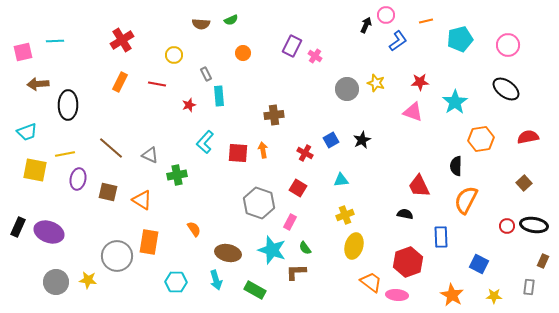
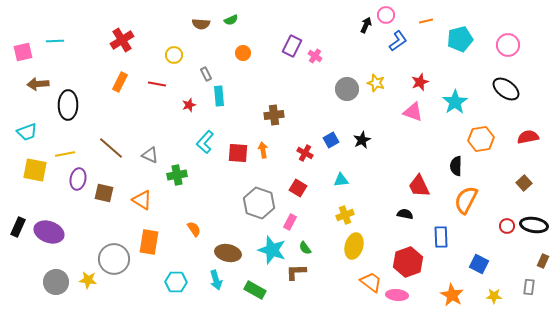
red star at (420, 82): rotated 18 degrees counterclockwise
brown square at (108, 192): moved 4 px left, 1 px down
gray circle at (117, 256): moved 3 px left, 3 px down
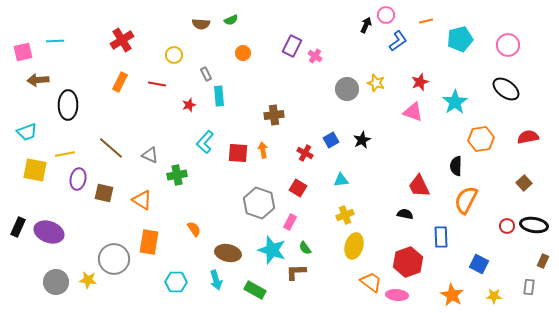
brown arrow at (38, 84): moved 4 px up
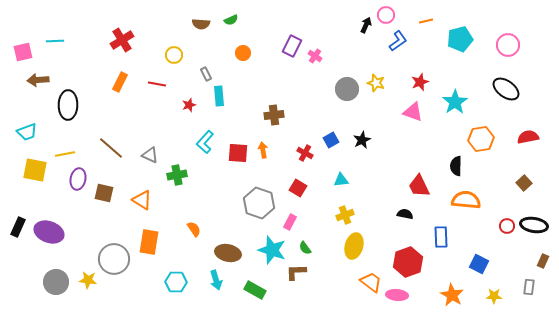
orange semicircle at (466, 200): rotated 68 degrees clockwise
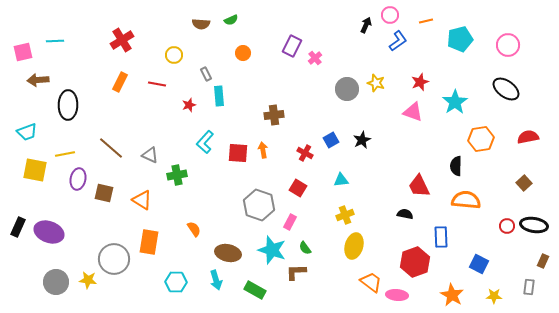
pink circle at (386, 15): moved 4 px right
pink cross at (315, 56): moved 2 px down; rotated 16 degrees clockwise
gray hexagon at (259, 203): moved 2 px down
red hexagon at (408, 262): moved 7 px right
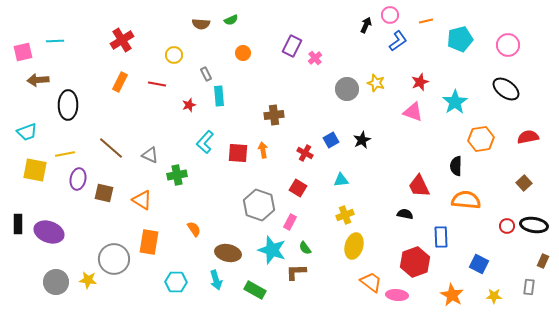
black rectangle at (18, 227): moved 3 px up; rotated 24 degrees counterclockwise
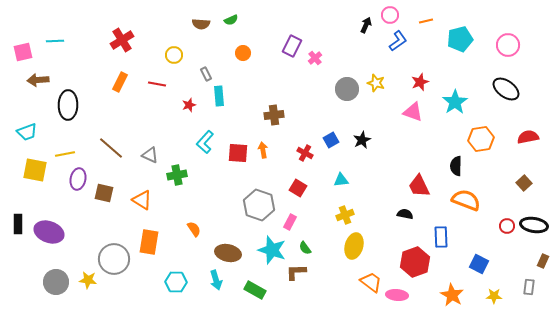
orange semicircle at (466, 200): rotated 16 degrees clockwise
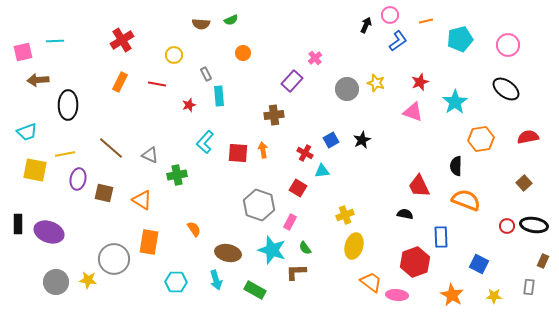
purple rectangle at (292, 46): moved 35 px down; rotated 15 degrees clockwise
cyan triangle at (341, 180): moved 19 px left, 9 px up
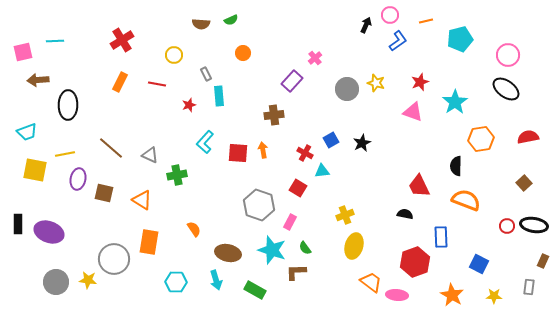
pink circle at (508, 45): moved 10 px down
black star at (362, 140): moved 3 px down
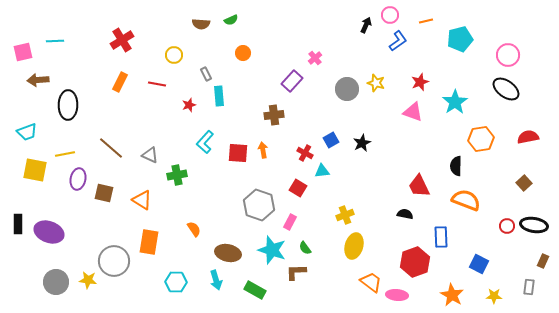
gray circle at (114, 259): moved 2 px down
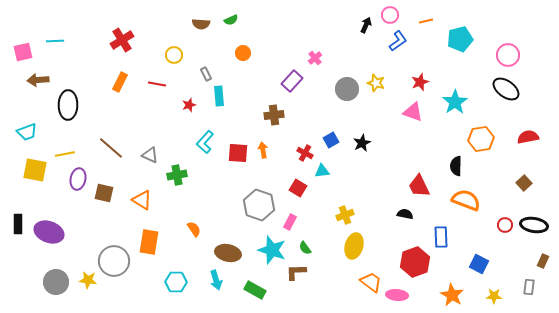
red circle at (507, 226): moved 2 px left, 1 px up
